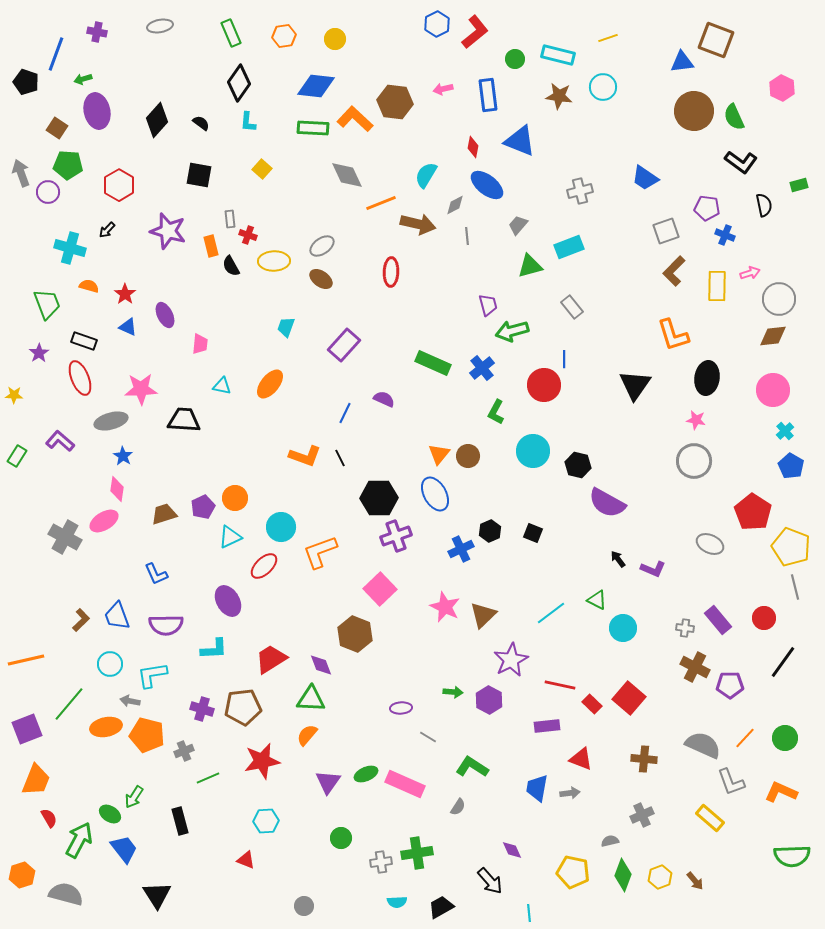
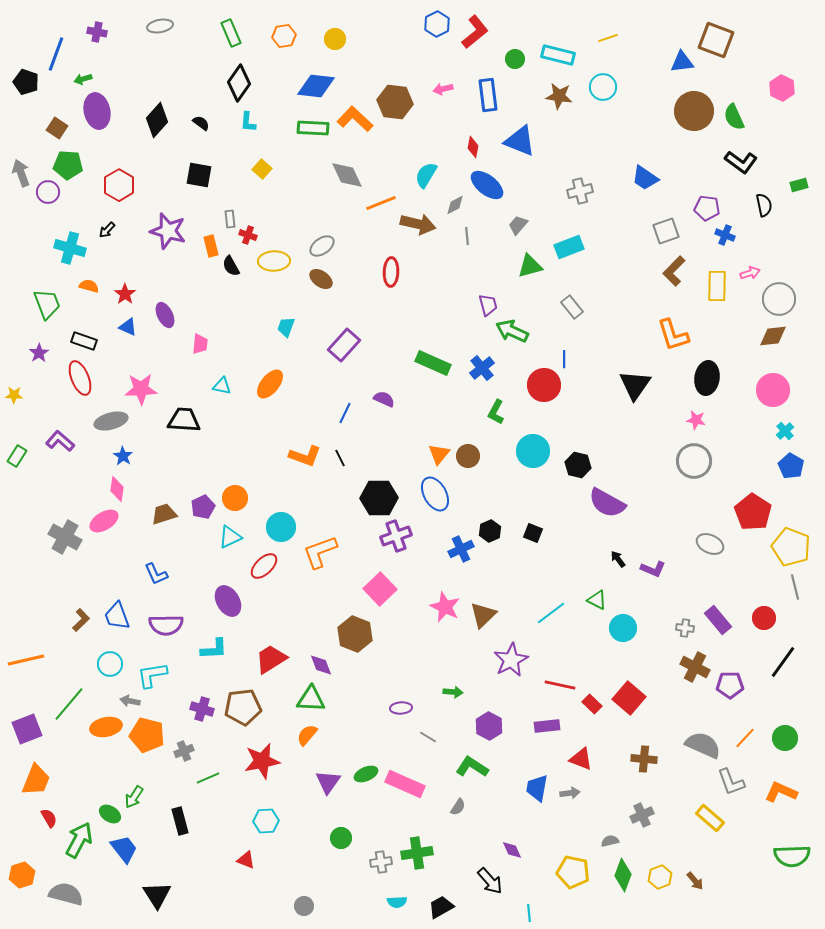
green arrow at (512, 331): rotated 40 degrees clockwise
purple hexagon at (489, 700): moved 26 px down
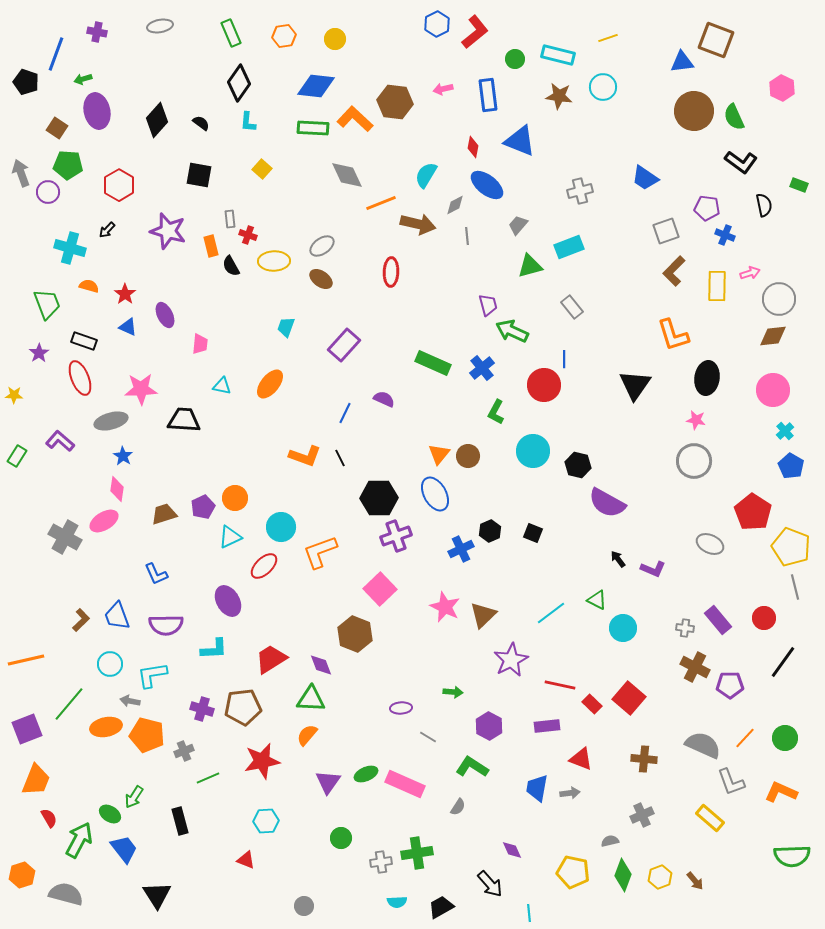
green rectangle at (799, 185): rotated 36 degrees clockwise
black arrow at (490, 881): moved 3 px down
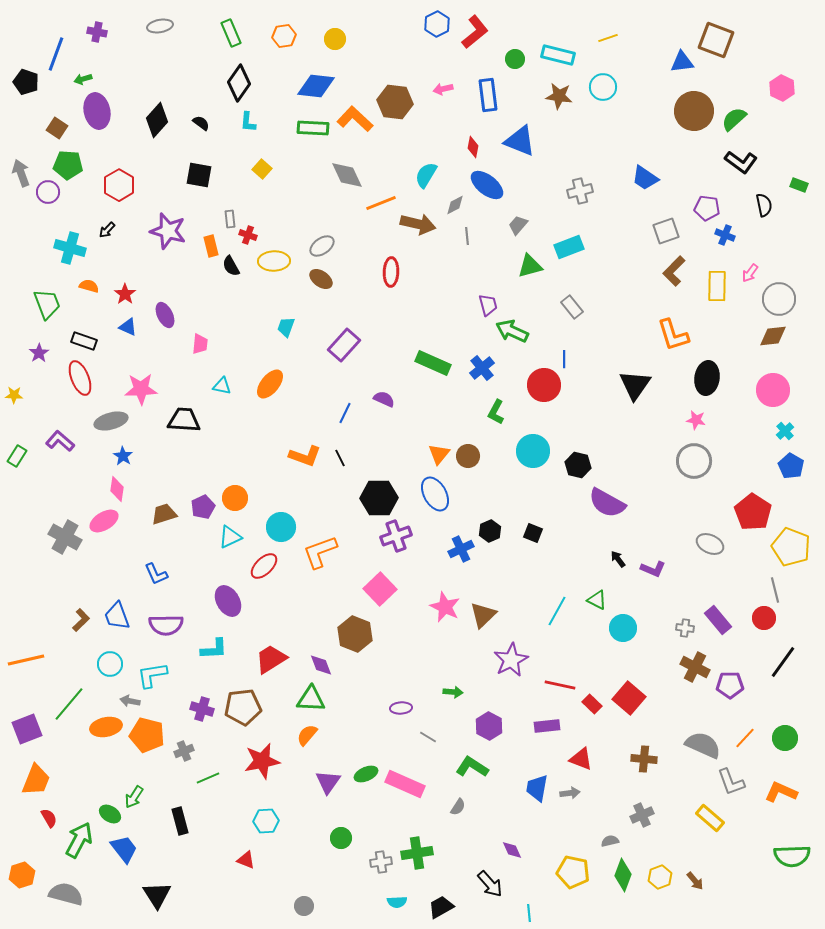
green semicircle at (734, 117): moved 2 px down; rotated 72 degrees clockwise
pink arrow at (750, 273): rotated 144 degrees clockwise
gray line at (795, 587): moved 20 px left, 3 px down
cyan line at (551, 613): moved 6 px right, 2 px up; rotated 24 degrees counterclockwise
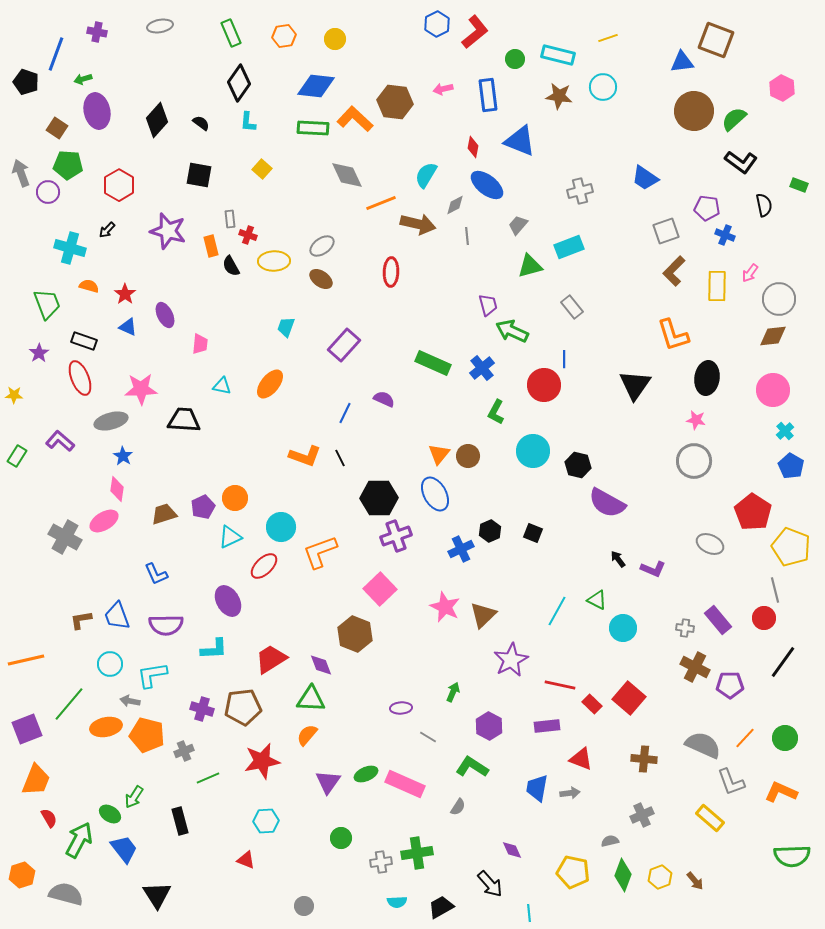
brown L-shape at (81, 620): rotated 145 degrees counterclockwise
green arrow at (453, 692): rotated 72 degrees counterclockwise
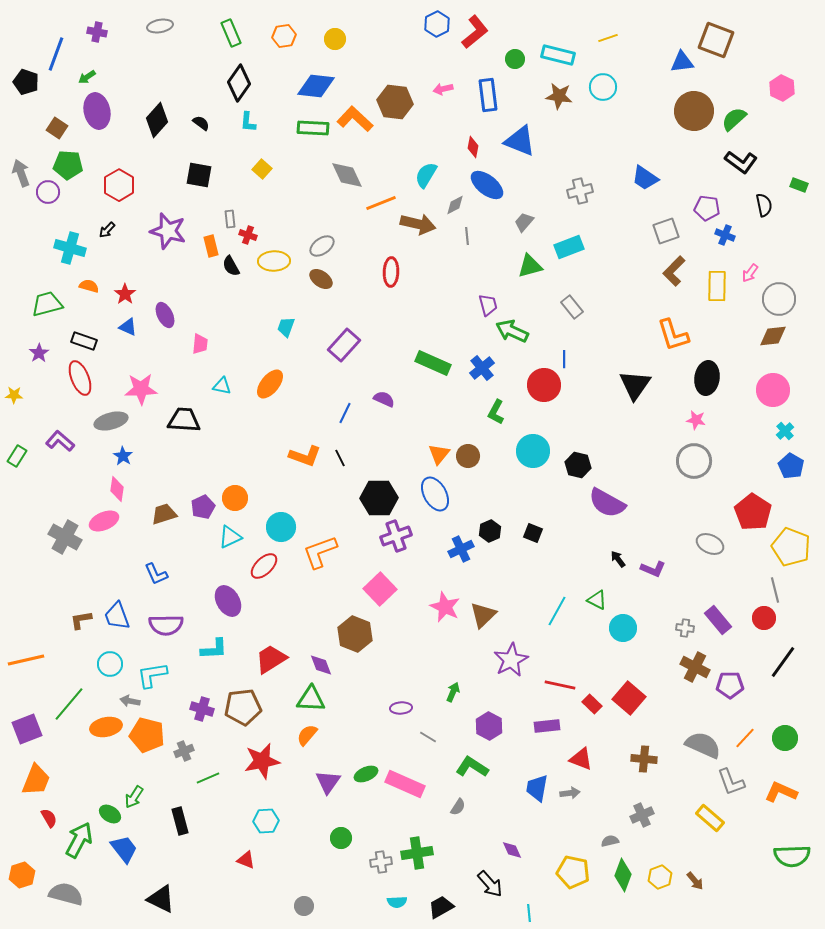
green arrow at (83, 79): moved 4 px right, 2 px up; rotated 18 degrees counterclockwise
gray trapezoid at (518, 225): moved 6 px right, 3 px up
green trapezoid at (47, 304): rotated 84 degrees counterclockwise
pink ellipse at (104, 521): rotated 8 degrees clockwise
black triangle at (157, 895): moved 4 px right, 4 px down; rotated 32 degrees counterclockwise
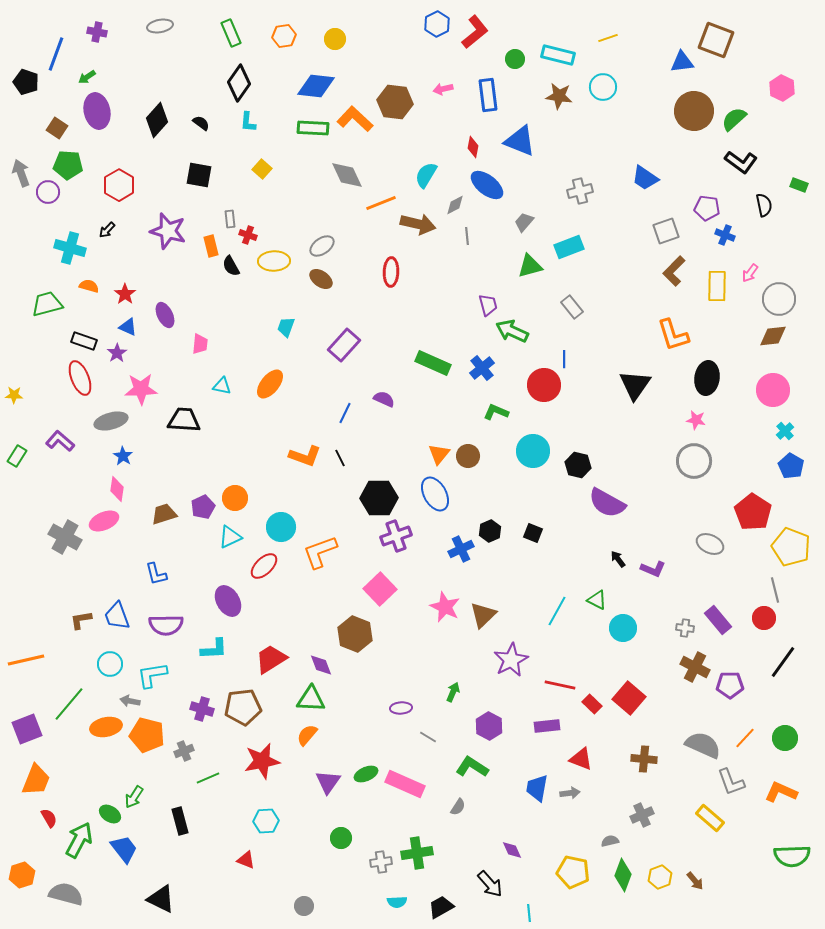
purple star at (39, 353): moved 78 px right
green L-shape at (496, 412): rotated 85 degrees clockwise
blue L-shape at (156, 574): rotated 10 degrees clockwise
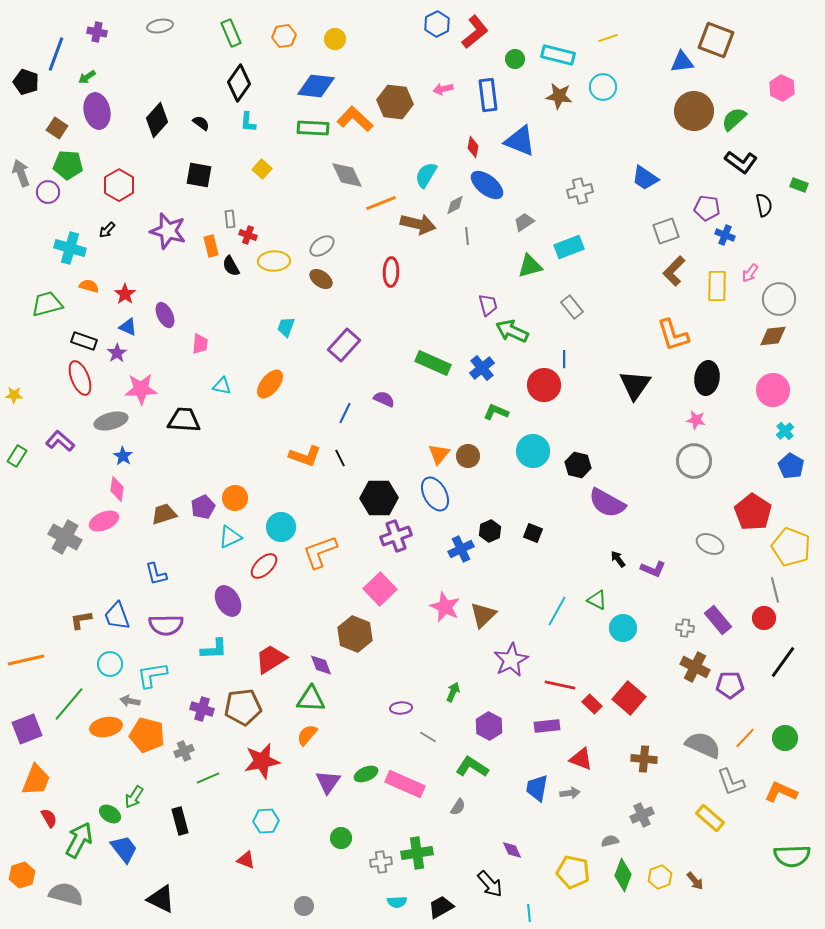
gray trapezoid at (524, 222): rotated 15 degrees clockwise
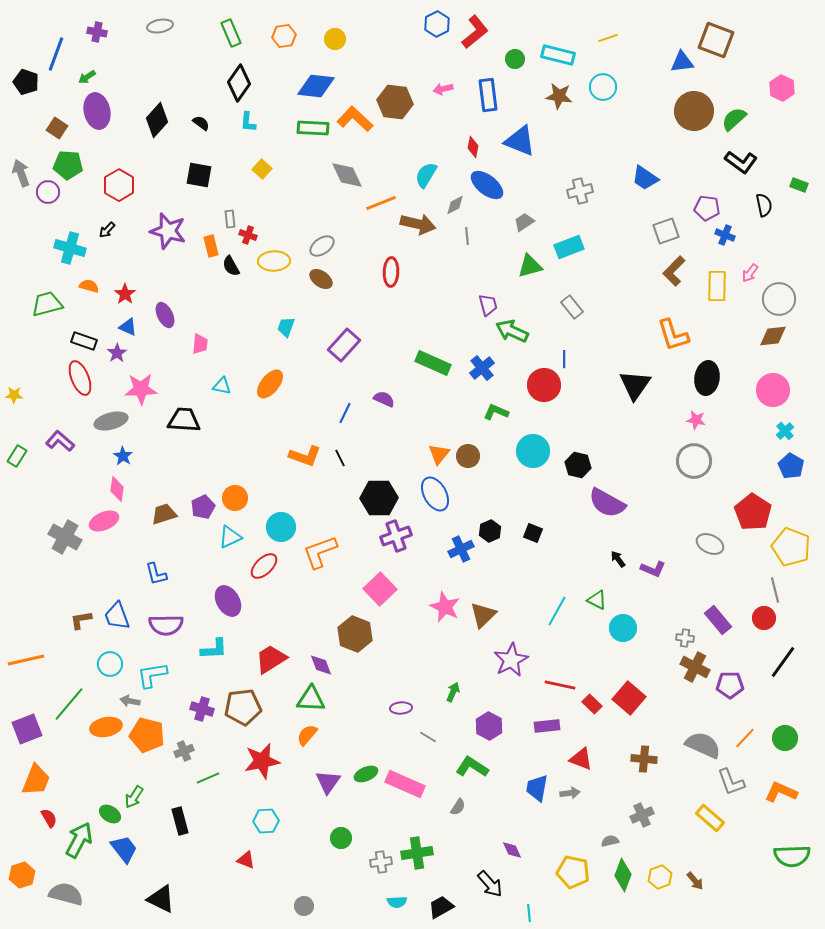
gray cross at (685, 628): moved 10 px down
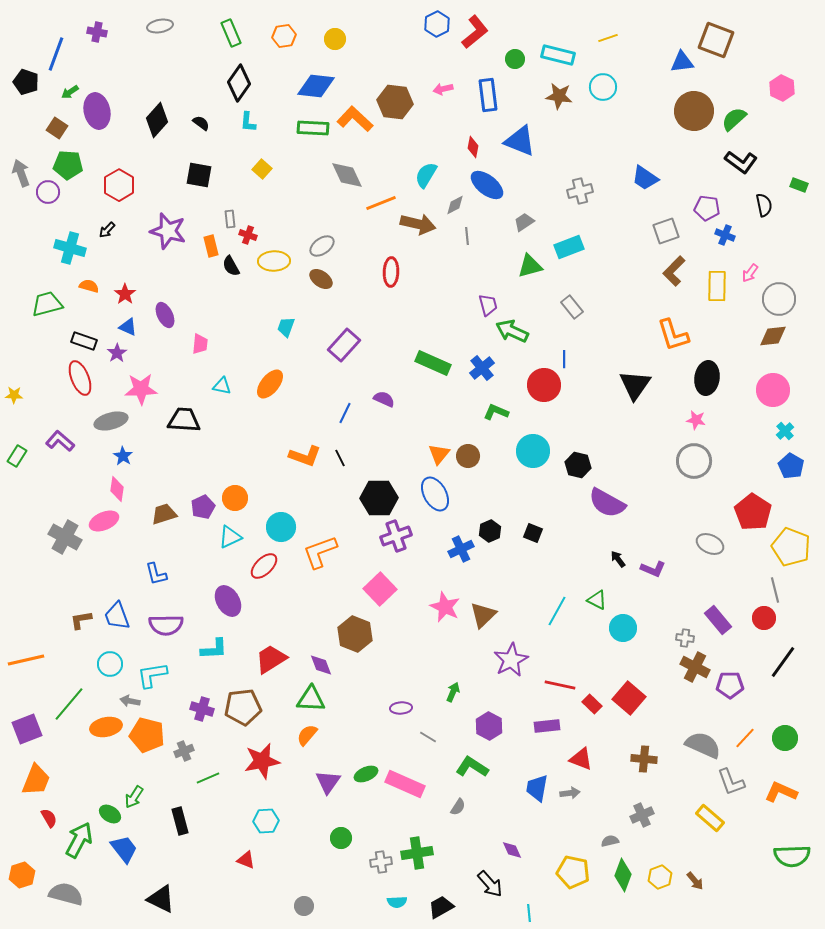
green arrow at (87, 77): moved 17 px left, 15 px down
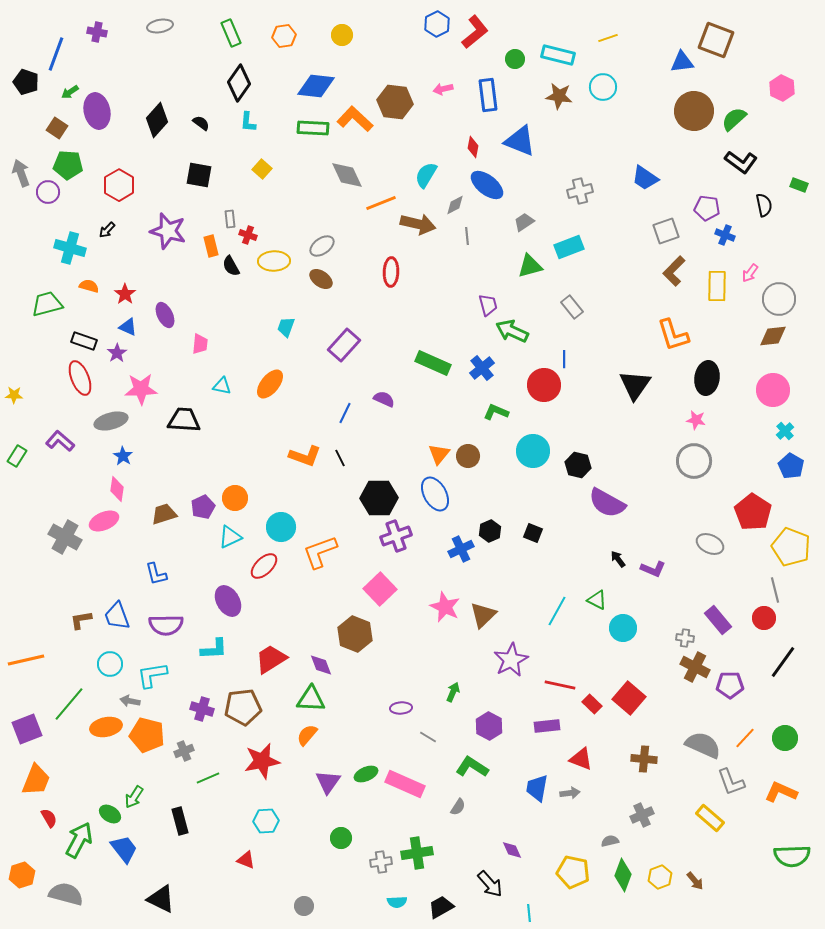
yellow circle at (335, 39): moved 7 px right, 4 px up
